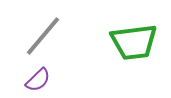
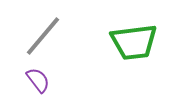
purple semicircle: rotated 84 degrees counterclockwise
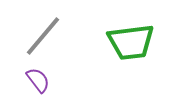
green trapezoid: moved 3 px left
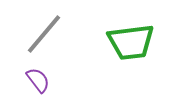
gray line: moved 1 px right, 2 px up
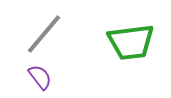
purple semicircle: moved 2 px right, 3 px up
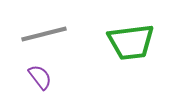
gray line: rotated 36 degrees clockwise
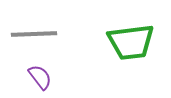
gray line: moved 10 px left; rotated 12 degrees clockwise
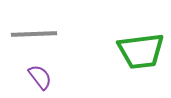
green trapezoid: moved 10 px right, 9 px down
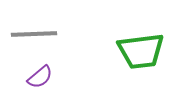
purple semicircle: rotated 88 degrees clockwise
